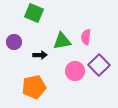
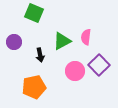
green triangle: rotated 18 degrees counterclockwise
black arrow: rotated 80 degrees clockwise
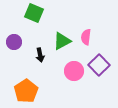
pink circle: moved 1 px left
orange pentagon: moved 8 px left, 4 px down; rotated 20 degrees counterclockwise
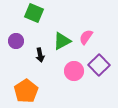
pink semicircle: rotated 28 degrees clockwise
purple circle: moved 2 px right, 1 px up
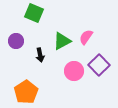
orange pentagon: moved 1 px down
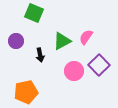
orange pentagon: rotated 20 degrees clockwise
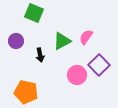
pink circle: moved 3 px right, 4 px down
orange pentagon: rotated 25 degrees clockwise
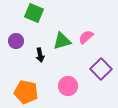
pink semicircle: rotated 14 degrees clockwise
green triangle: rotated 12 degrees clockwise
purple square: moved 2 px right, 4 px down
pink circle: moved 9 px left, 11 px down
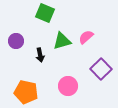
green square: moved 11 px right
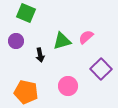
green square: moved 19 px left
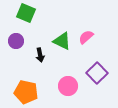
green triangle: rotated 42 degrees clockwise
purple square: moved 4 px left, 4 px down
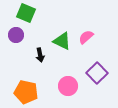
purple circle: moved 6 px up
